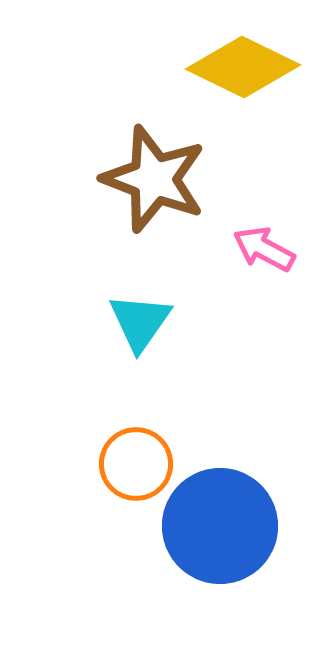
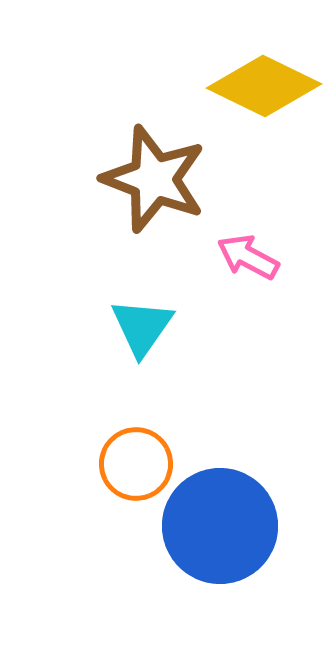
yellow diamond: moved 21 px right, 19 px down
pink arrow: moved 16 px left, 8 px down
cyan triangle: moved 2 px right, 5 px down
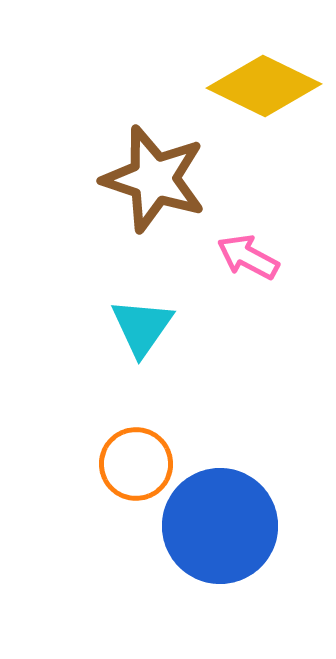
brown star: rotated 3 degrees counterclockwise
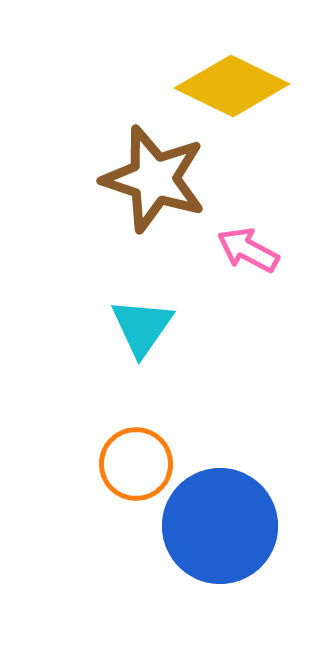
yellow diamond: moved 32 px left
pink arrow: moved 7 px up
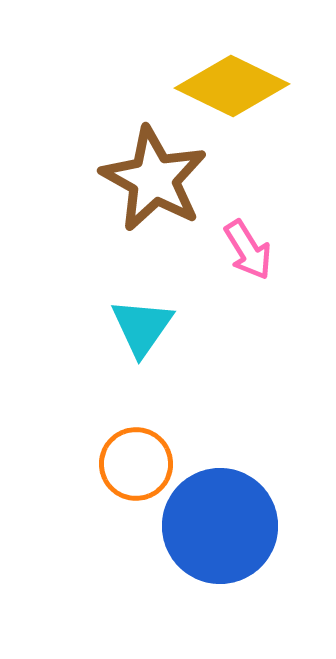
brown star: rotated 11 degrees clockwise
pink arrow: rotated 150 degrees counterclockwise
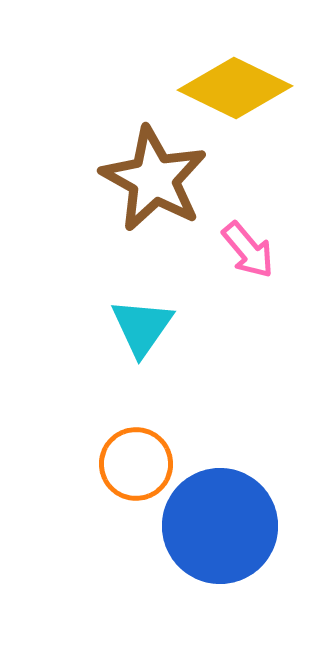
yellow diamond: moved 3 px right, 2 px down
pink arrow: rotated 8 degrees counterclockwise
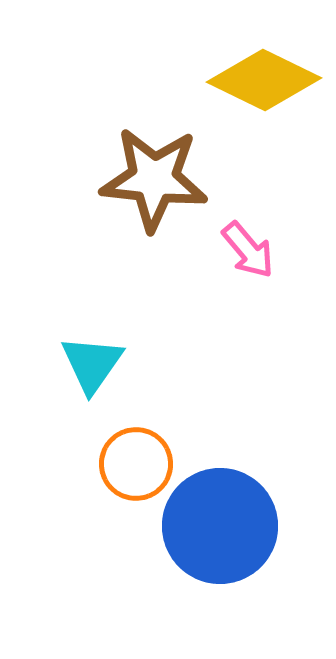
yellow diamond: moved 29 px right, 8 px up
brown star: rotated 23 degrees counterclockwise
cyan triangle: moved 50 px left, 37 px down
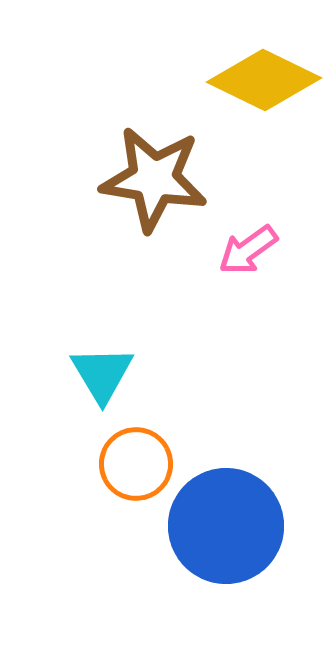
brown star: rotated 3 degrees clockwise
pink arrow: rotated 94 degrees clockwise
cyan triangle: moved 10 px right, 10 px down; rotated 6 degrees counterclockwise
blue circle: moved 6 px right
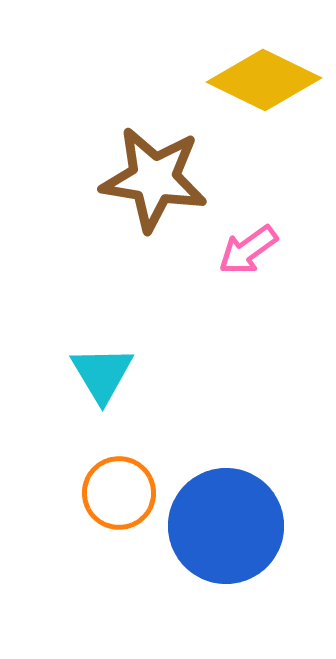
orange circle: moved 17 px left, 29 px down
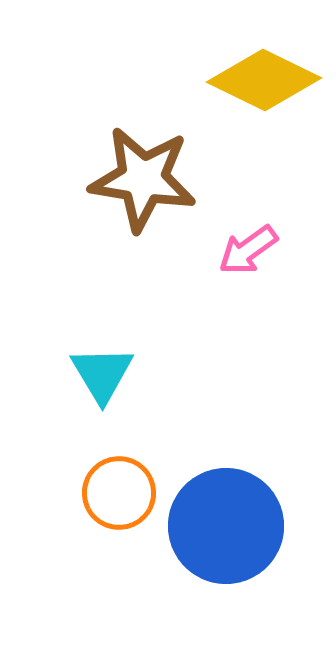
brown star: moved 11 px left
